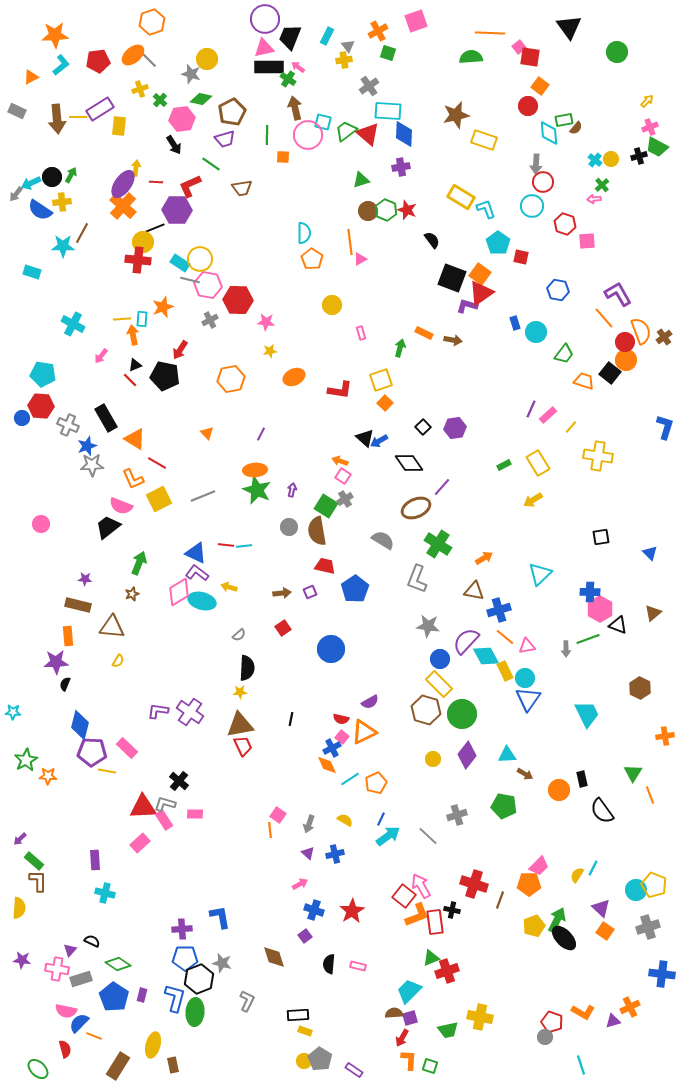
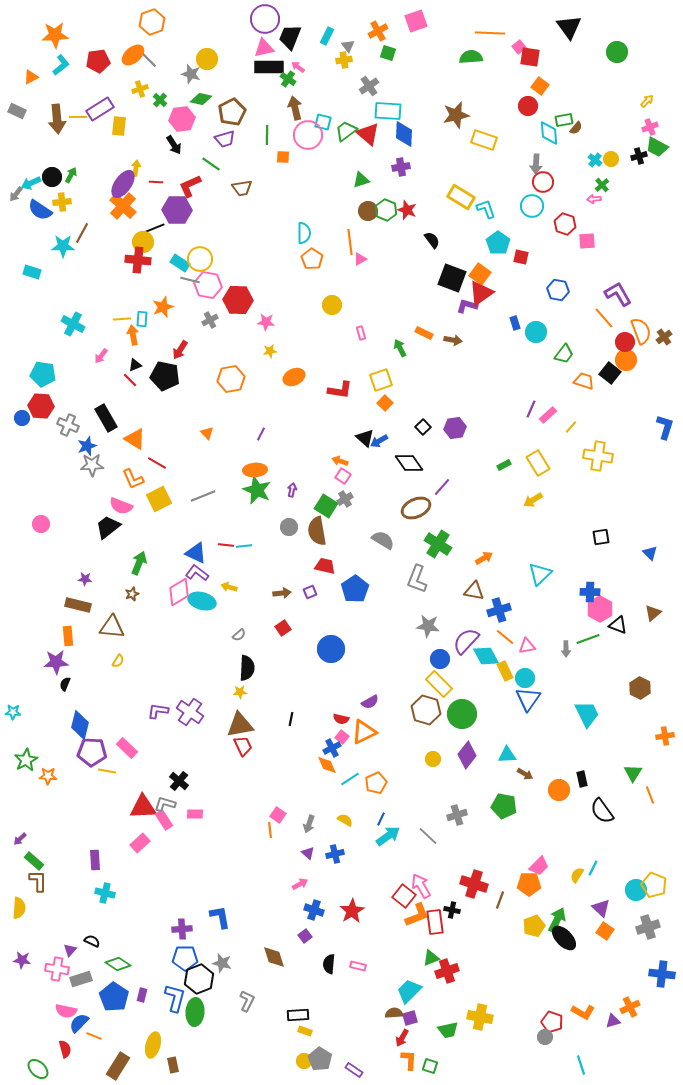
green arrow at (400, 348): rotated 42 degrees counterclockwise
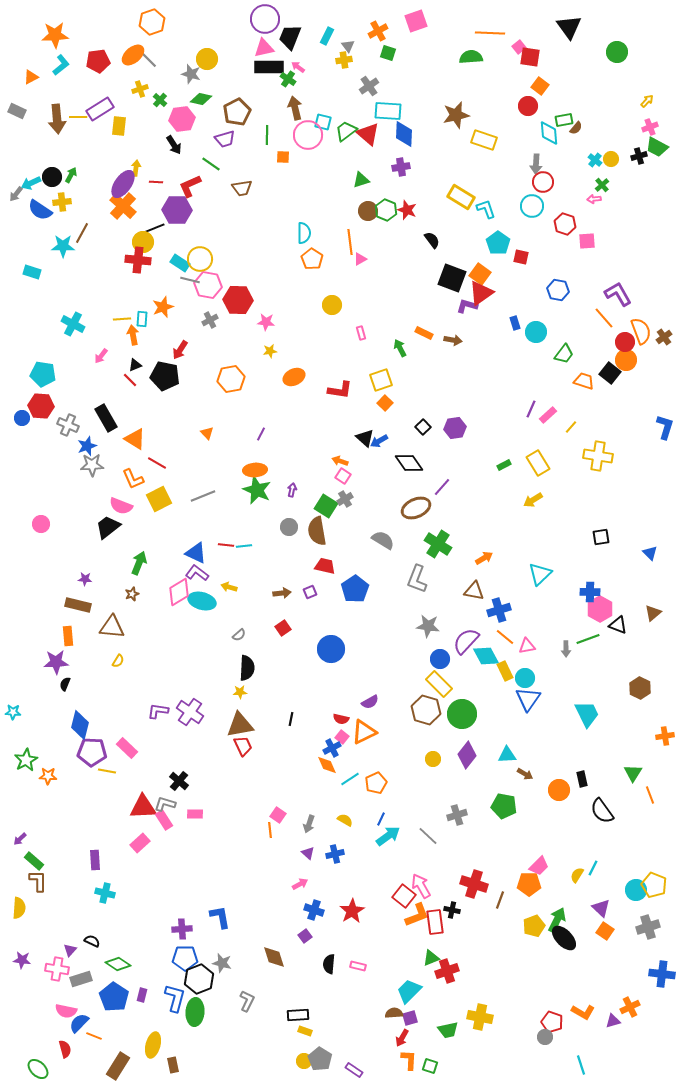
brown pentagon at (232, 112): moved 5 px right
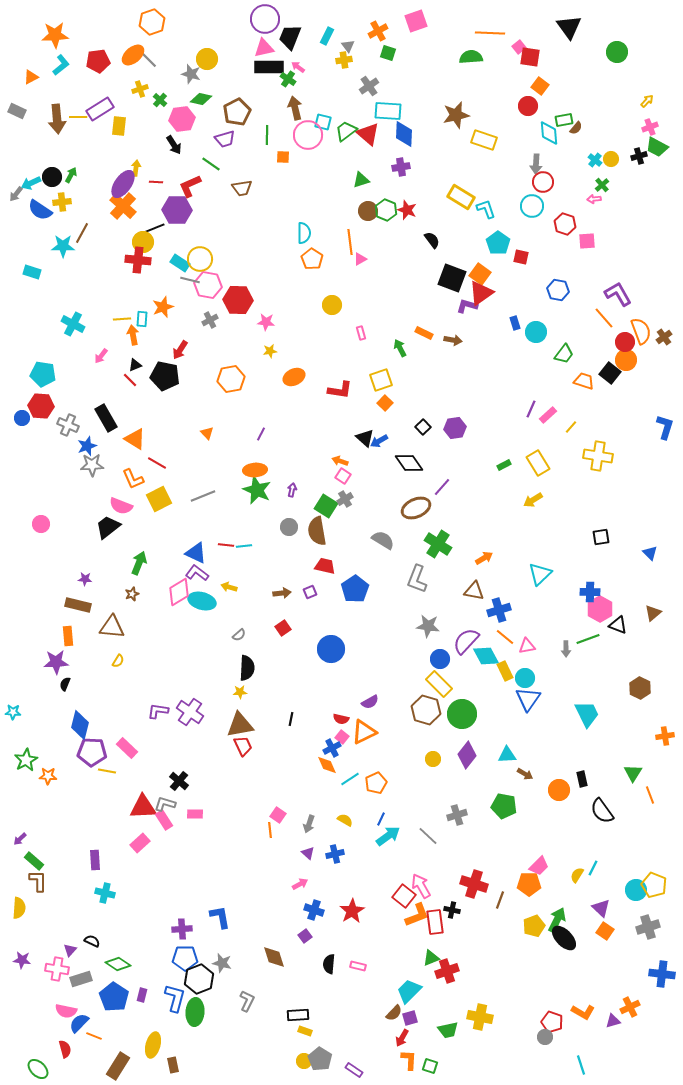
brown semicircle at (394, 1013): rotated 138 degrees clockwise
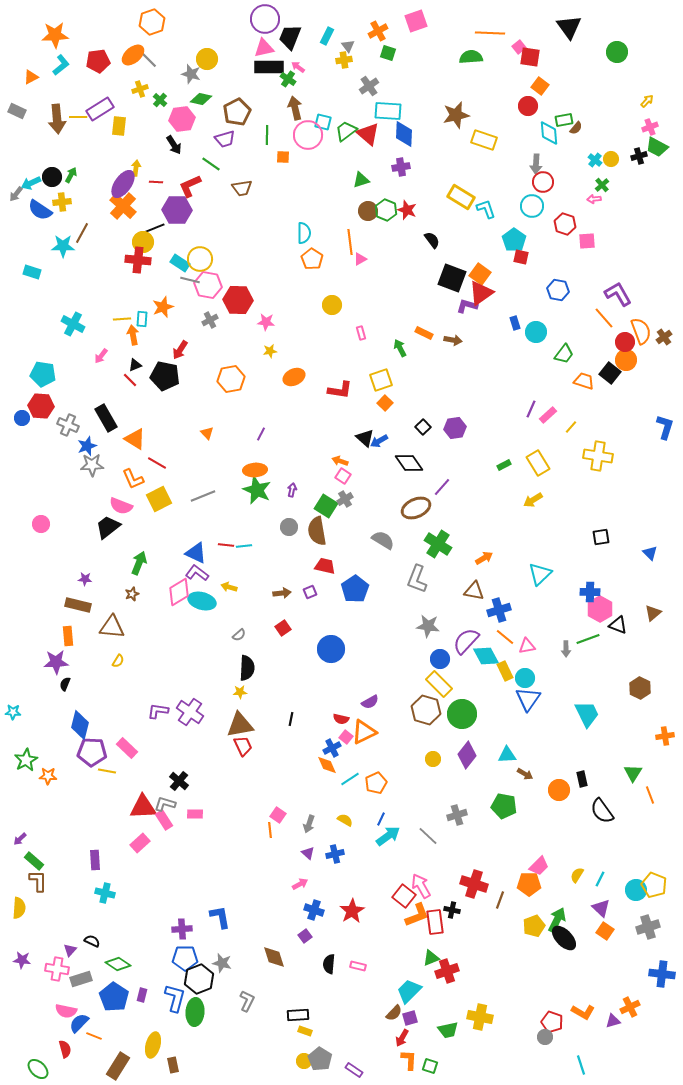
cyan pentagon at (498, 243): moved 16 px right, 3 px up
pink square at (342, 737): moved 4 px right
cyan line at (593, 868): moved 7 px right, 11 px down
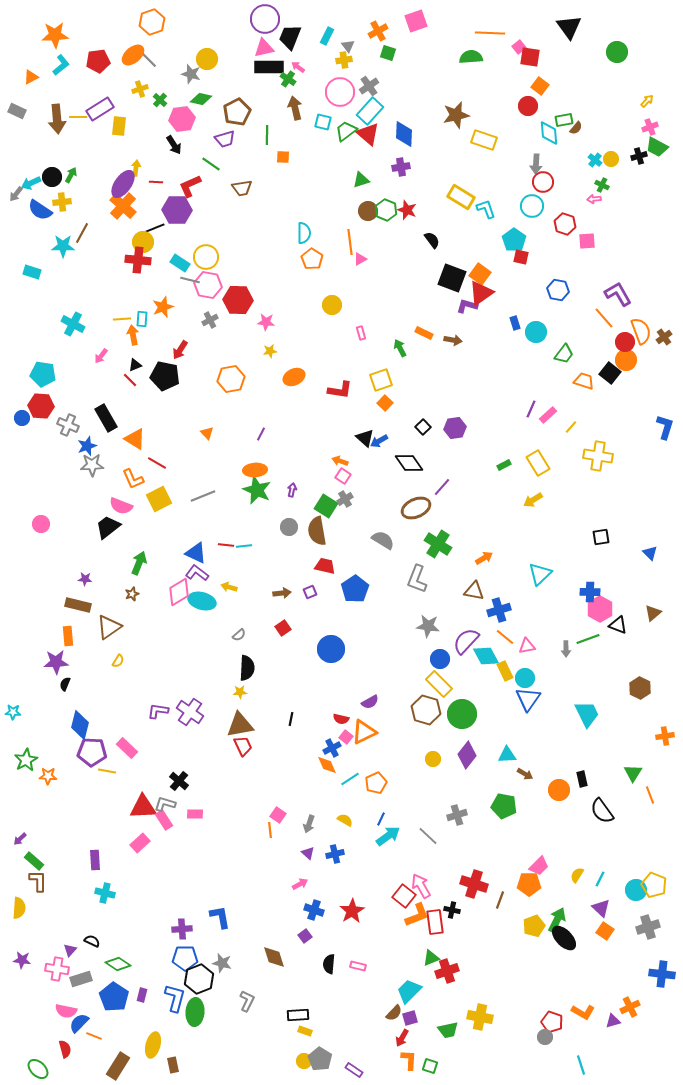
cyan rectangle at (388, 111): moved 18 px left; rotated 52 degrees counterclockwise
pink circle at (308, 135): moved 32 px right, 43 px up
green cross at (602, 185): rotated 24 degrees counterclockwise
yellow circle at (200, 259): moved 6 px right, 2 px up
brown triangle at (112, 627): moved 3 px left; rotated 40 degrees counterclockwise
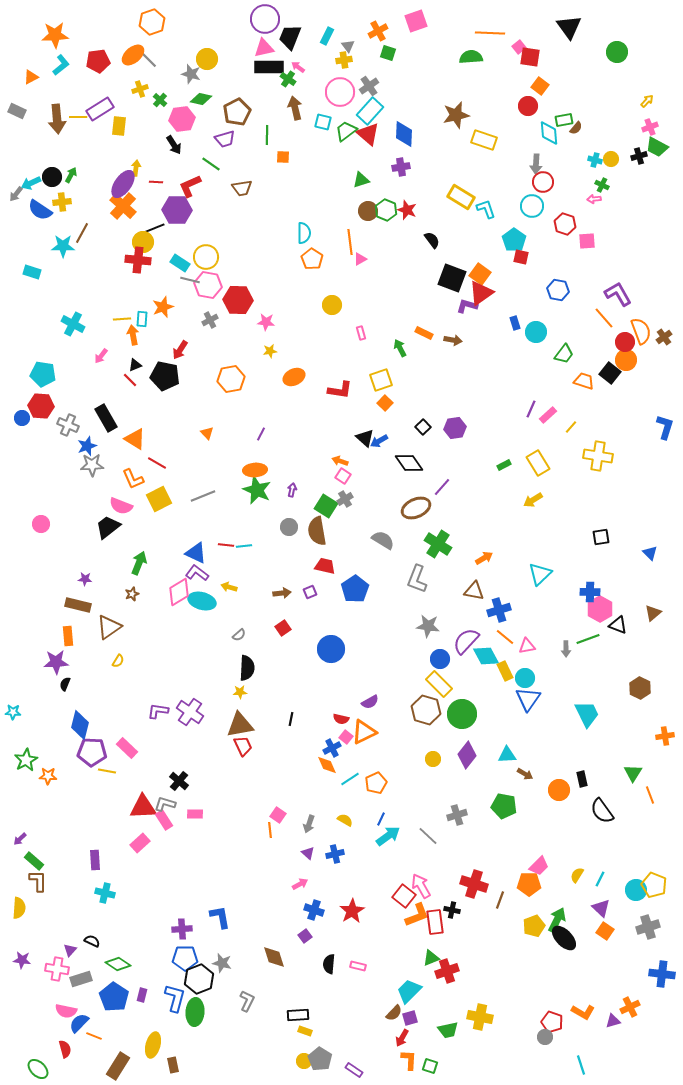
cyan cross at (595, 160): rotated 24 degrees counterclockwise
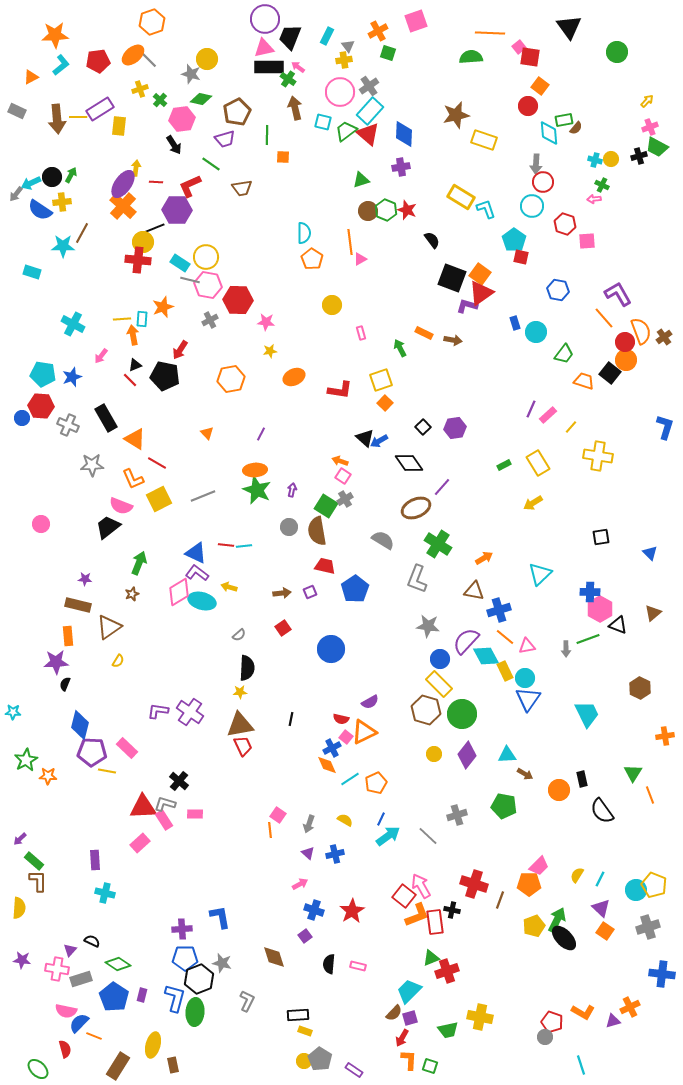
blue star at (87, 446): moved 15 px left, 69 px up
yellow arrow at (533, 500): moved 3 px down
yellow circle at (433, 759): moved 1 px right, 5 px up
